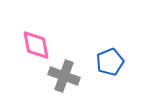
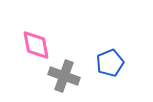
blue pentagon: moved 1 px down
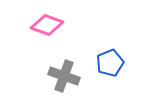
pink diamond: moved 11 px right, 20 px up; rotated 60 degrees counterclockwise
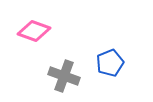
pink diamond: moved 13 px left, 6 px down
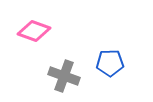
blue pentagon: rotated 20 degrees clockwise
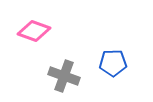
blue pentagon: moved 3 px right
